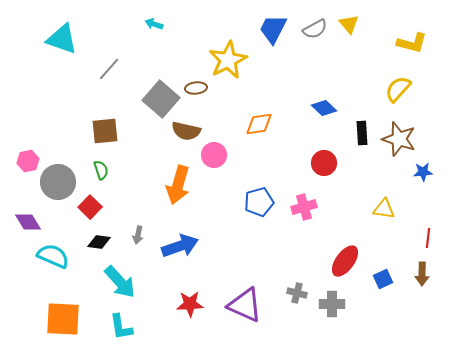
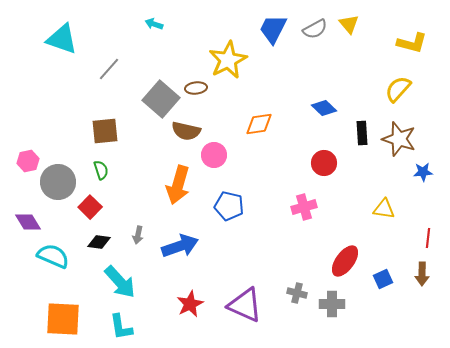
blue pentagon at (259, 202): moved 30 px left, 4 px down; rotated 28 degrees clockwise
red star at (190, 304): rotated 24 degrees counterclockwise
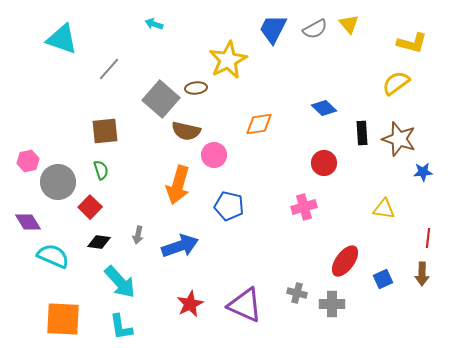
yellow semicircle at (398, 89): moved 2 px left, 6 px up; rotated 12 degrees clockwise
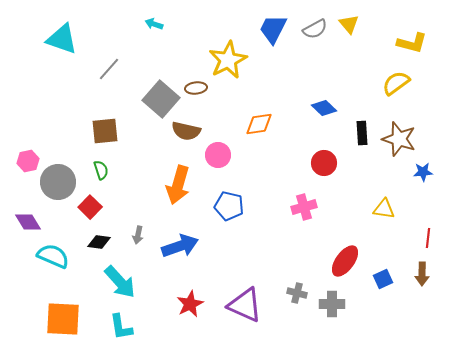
pink circle at (214, 155): moved 4 px right
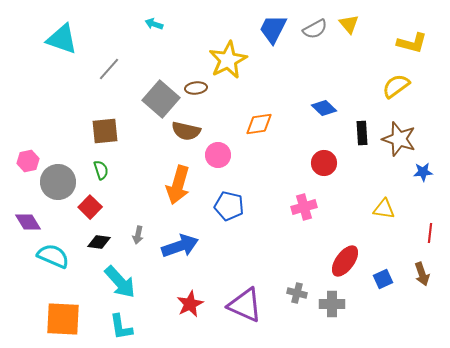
yellow semicircle at (396, 83): moved 3 px down
red line at (428, 238): moved 2 px right, 5 px up
brown arrow at (422, 274): rotated 20 degrees counterclockwise
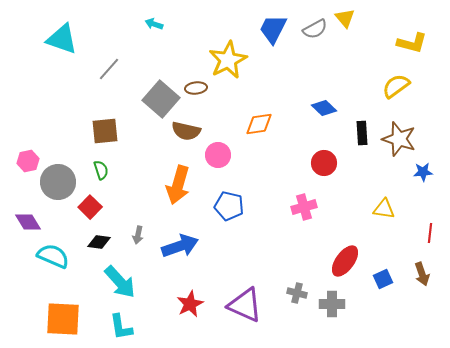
yellow triangle at (349, 24): moved 4 px left, 6 px up
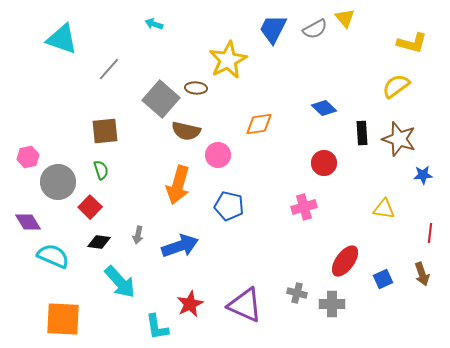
brown ellipse at (196, 88): rotated 10 degrees clockwise
pink hexagon at (28, 161): moved 4 px up
blue star at (423, 172): moved 3 px down
cyan L-shape at (121, 327): moved 36 px right
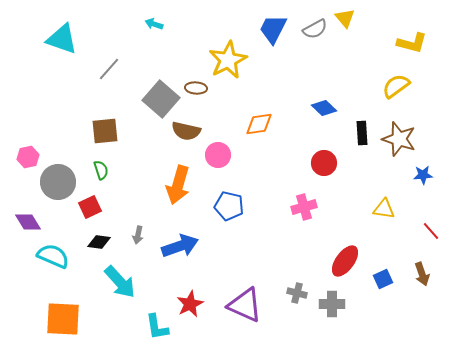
red square at (90, 207): rotated 20 degrees clockwise
red line at (430, 233): moved 1 px right, 2 px up; rotated 48 degrees counterclockwise
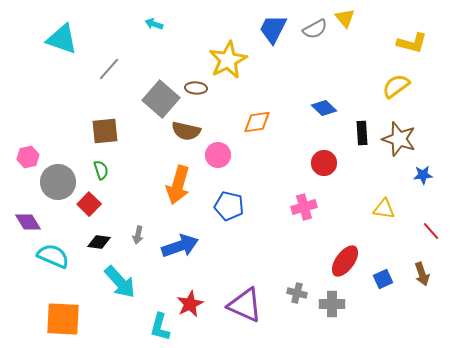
orange diamond at (259, 124): moved 2 px left, 2 px up
red square at (90, 207): moved 1 px left, 3 px up; rotated 20 degrees counterclockwise
cyan L-shape at (157, 327): moved 3 px right; rotated 24 degrees clockwise
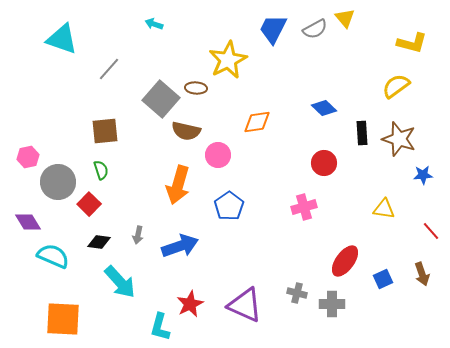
blue pentagon at (229, 206): rotated 24 degrees clockwise
